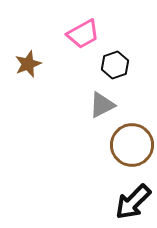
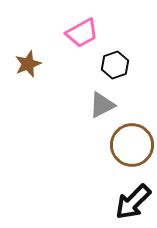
pink trapezoid: moved 1 px left, 1 px up
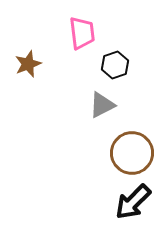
pink trapezoid: rotated 68 degrees counterclockwise
brown circle: moved 8 px down
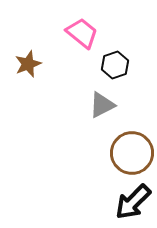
pink trapezoid: rotated 44 degrees counterclockwise
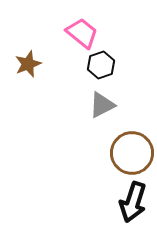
black hexagon: moved 14 px left
black arrow: rotated 27 degrees counterclockwise
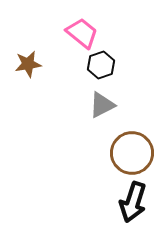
brown star: rotated 12 degrees clockwise
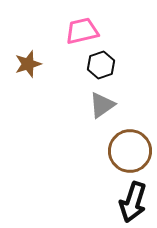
pink trapezoid: moved 2 px up; rotated 52 degrees counterclockwise
brown star: rotated 8 degrees counterclockwise
gray triangle: rotated 8 degrees counterclockwise
brown circle: moved 2 px left, 2 px up
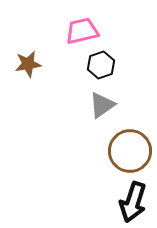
brown star: rotated 8 degrees clockwise
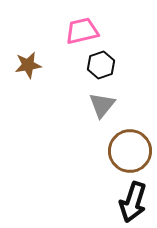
brown star: moved 1 px down
gray triangle: rotated 16 degrees counterclockwise
